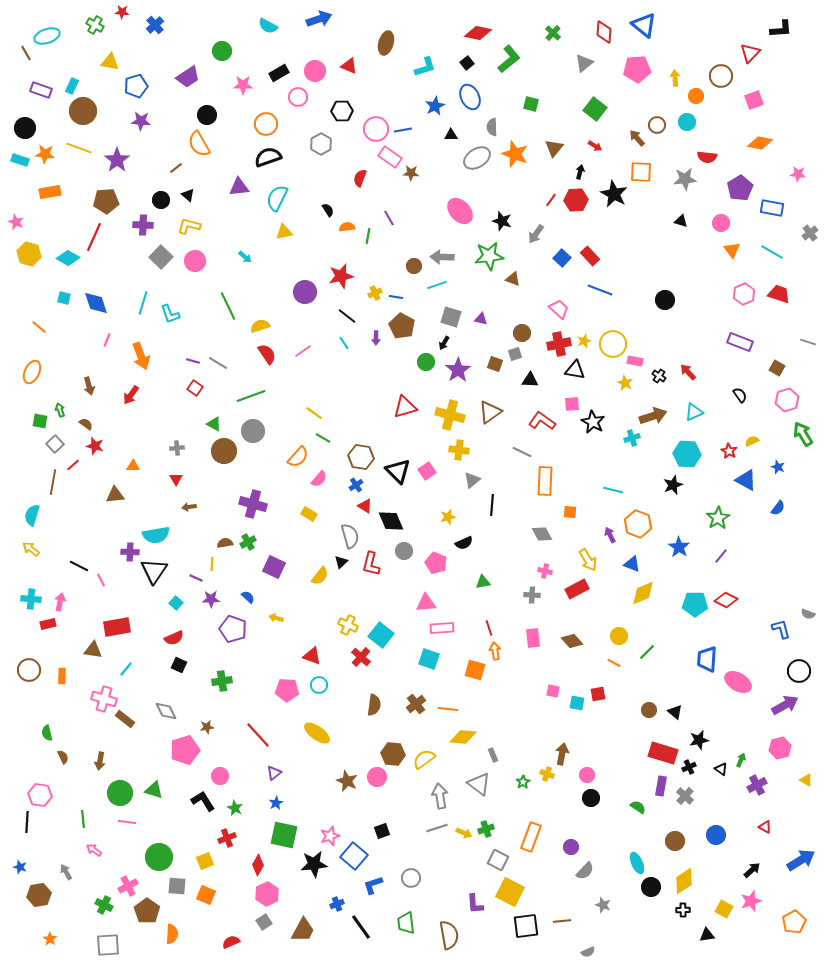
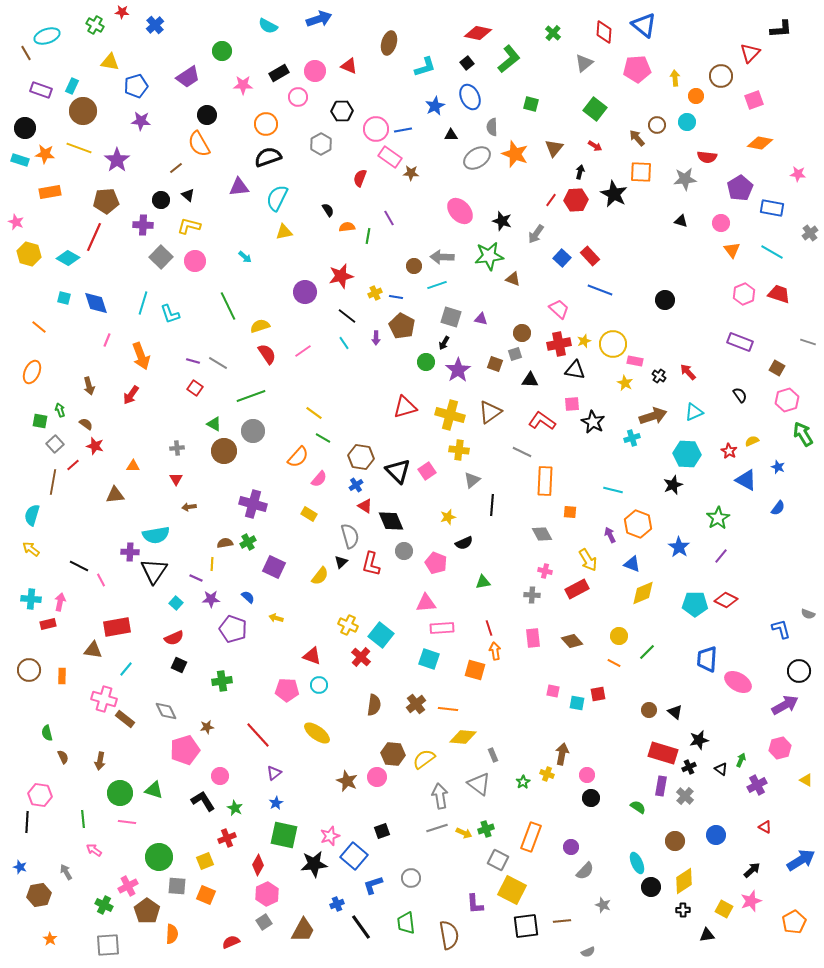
brown ellipse at (386, 43): moved 3 px right
yellow square at (510, 892): moved 2 px right, 2 px up
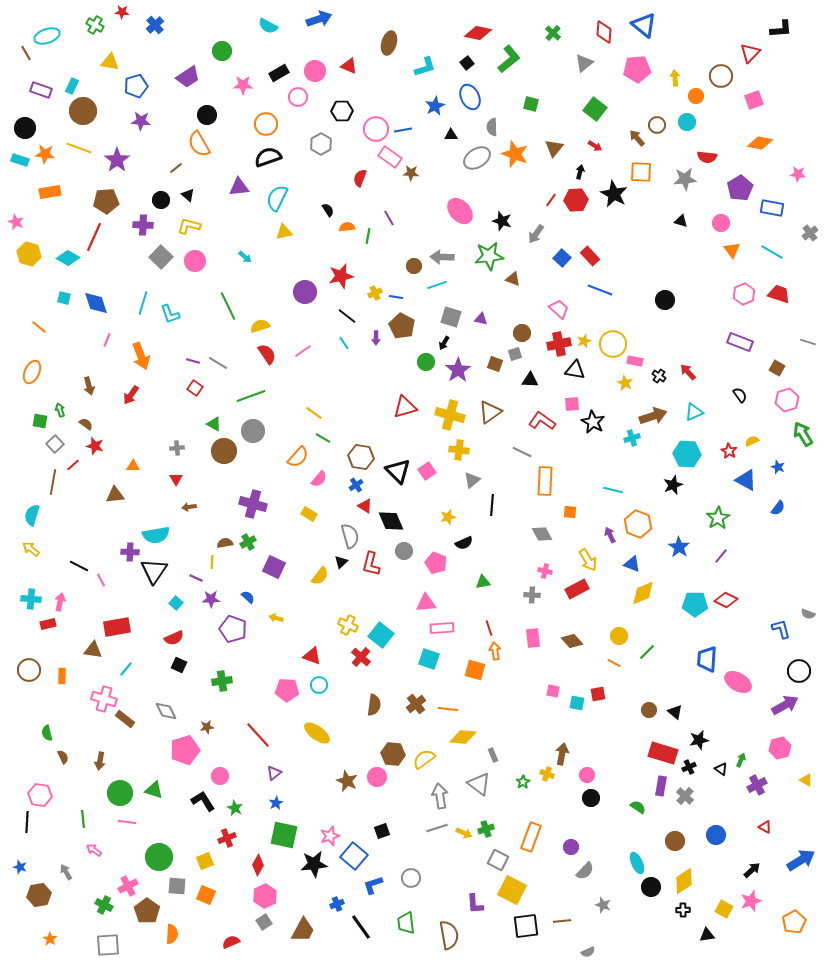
yellow line at (212, 564): moved 2 px up
pink hexagon at (267, 894): moved 2 px left, 2 px down
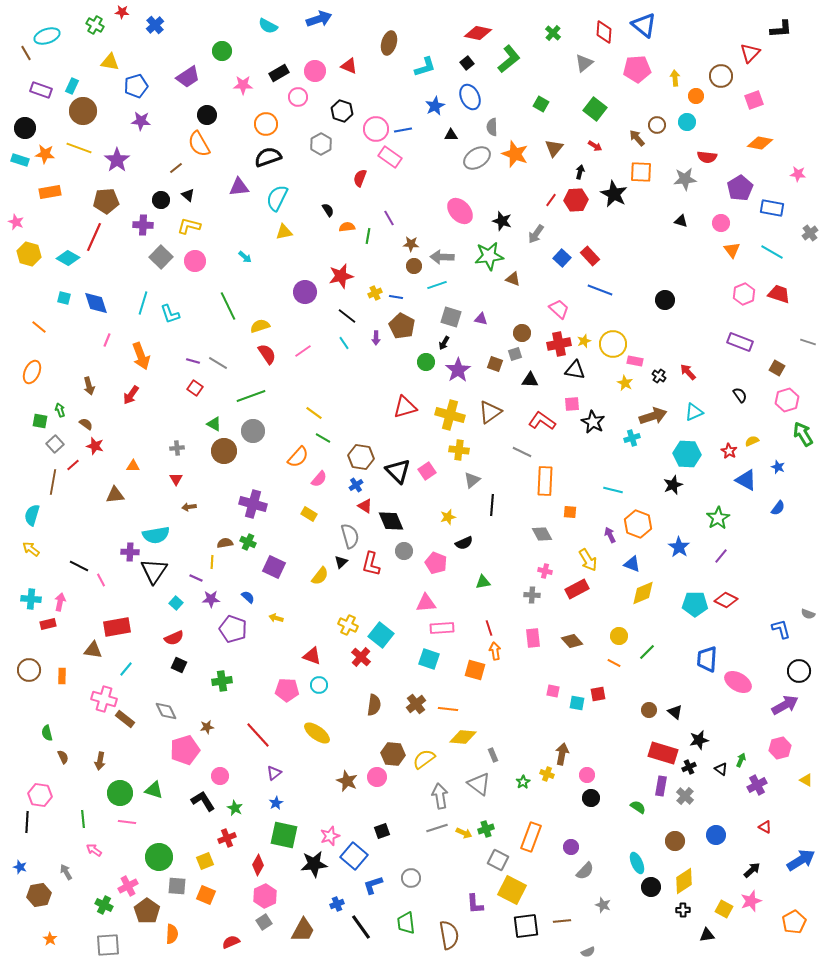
green square at (531, 104): moved 10 px right; rotated 14 degrees clockwise
black hexagon at (342, 111): rotated 20 degrees clockwise
brown star at (411, 173): moved 71 px down
green cross at (248, 542): rotated 35 degrees counterclockwise
